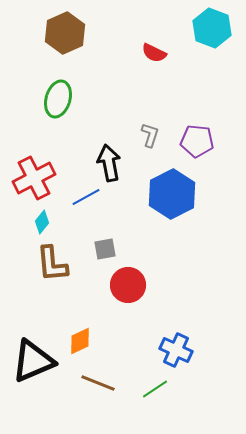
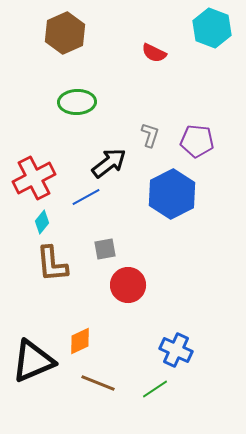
green ellipse: moved 19 px right, 3 px down; rotated 72 degrees clockwise
black arrow: rotated 63 degrees clockwise
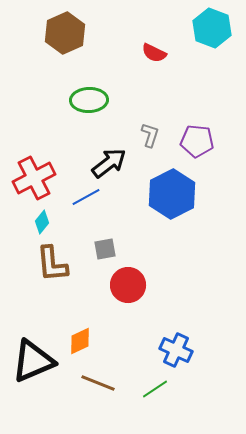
green ellipse: moved 12 px right, 2 px up
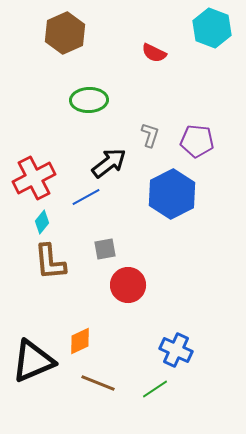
brown L-shape: moved 2 px left, 2 px up
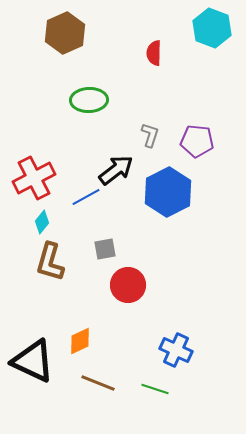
red semicircle: rotated 65 degrees clockwise
black arrow: moved 7 px right, 7 px down
blue hexagon: moved 4 px left, 2 px up
brown L-shape: rotated 21 degrees clockwise
black triangle: rotated 48 degrees clockwise
green line: rotated 52 degrees clockwise
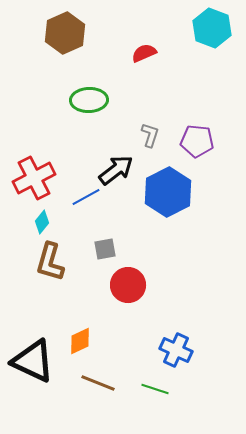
red semicircle: moved 10 px left; rotated 65 degrees clockwise
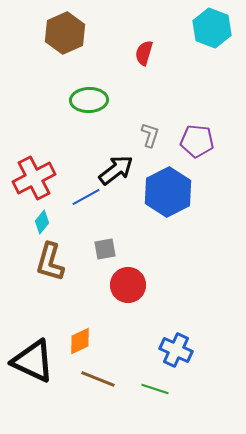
red semicircle: rotated 50 degrees counterclockwise
brown line: moved 4 px up
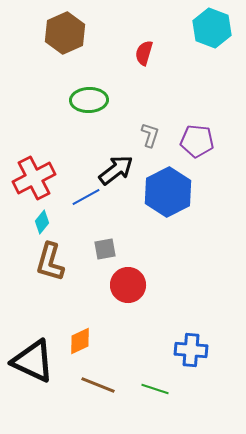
blue cross: moved 15 px right; rotated 20 degrees counterclockwise
brown line: moved 6 px down
